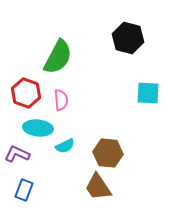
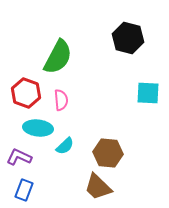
cyan semicircle: rotated 18 degrees counterclockwise
purple L-shape: moved 2 px right, 3 px down
brown trapezoid: rotated 12 degrees counterclockwise
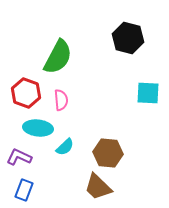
cyan semicircle: moved 1 px down
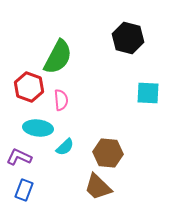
red hexagon: moved 3 px right, 6 px up
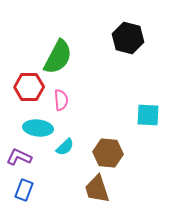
red hexagon: rotated 20 degrees counterclockwise
cyan square: moved 22 px down
brown trapezoid: moved 1 px left, 2 px down; rotated 28 degrees clockwise
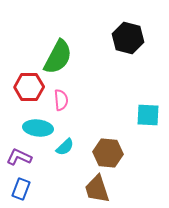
blue rectangle: moved 3 px left, 1 px up
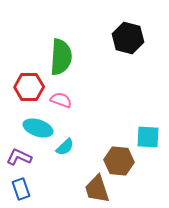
green semicircle: moved 3 px right; rotated 24 degrees counterclockwise
pink semicircle: rotated 65 degrees counterclockwise
cyan square: moved 22 px down
cyan ellipse: rotated 12 degrees clockwise
brown hexagon: moved 11 px right, 8 px down
blue rectangle: rotated 40 degrees counterclockwise
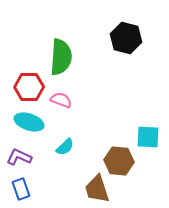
black hexagon: moved 2 px left
cyan ellipse: moved 9 px left, 6 px up
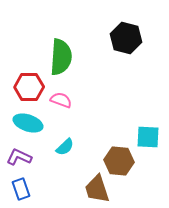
cyan ellipse: moved 1 px left, 1 px down
